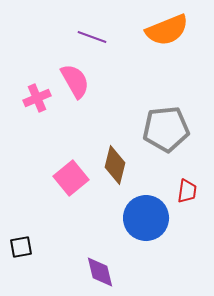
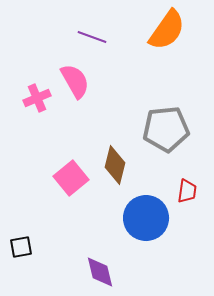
orange semicircle: rotated 33 degrees counterclockwise
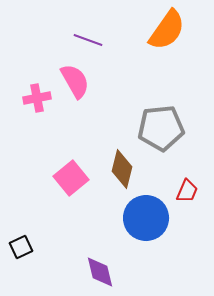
purple line: moved 4 px left, 3 px down
pink cross: rotated 12 degrees clockwise
gray pentagon: moved 5 px left, 1 px up
brown diamond: moved 7 px right, 4 px down
red trapezoid: rotated 15 degrees clockwise
black square: rotated 15 degrees counterclockwise
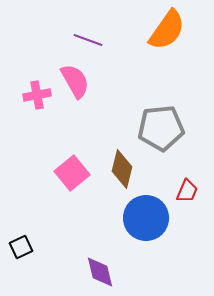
pink cross: moved 3 px up
pink square: moved 1 px right, 5 px up
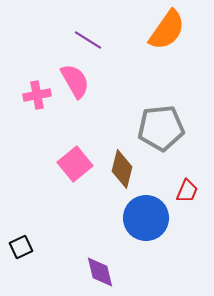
purple line: rotated 12 degrees clockwise
pink square: moved 3 px right, 9 px up
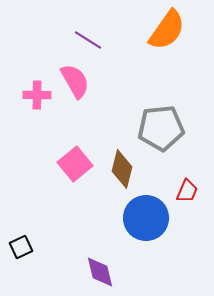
pink cross: rotated 12 degrees clockwise
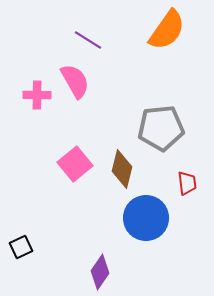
red trapezoid: moved 8 px up; rotated 30 degrees counterclockwise
purple diamond: rotated 48 degrees clockwise
